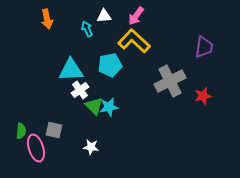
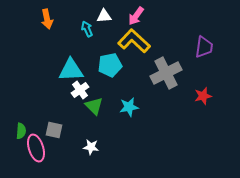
gray cross: moved 4 px left, 8 px up
cyan star: moved 20 px right
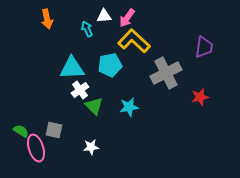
pink arrow: moved 9 px left, 2 px down
cyan triangle: moved 1 px right, 2 px up
red star: moved 3 px left, 1 px down
green semicircle: rotated 63 degrees counterclockwise
white star: rotated 14 degrees counterclockwise
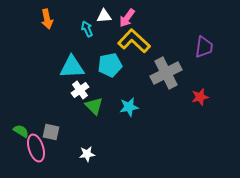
cyan triangle: moved 1 px up
gray square: moved 3 px left, 2 px down
white star: moved 4 px left, 7 px down
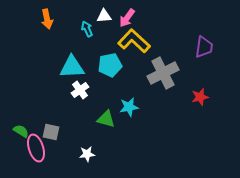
gray cross: moved 3 px left
green triangle: moved 12 px right, 13 px down; rotated 30 degrees counterclockwise
